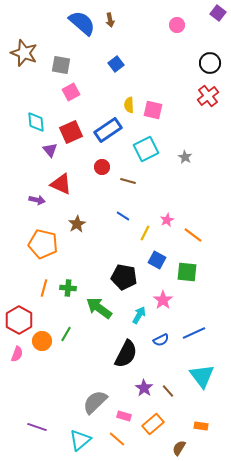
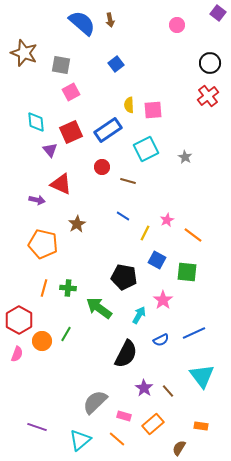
pink square at (153, 110): rotated 18 degrees counterclockwise
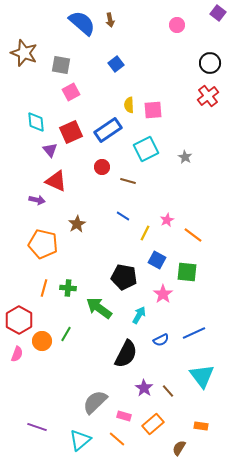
red triangle at (61, 184): moved 5 px left, 3 px up
pink star at (163, 300): moved 6 px up
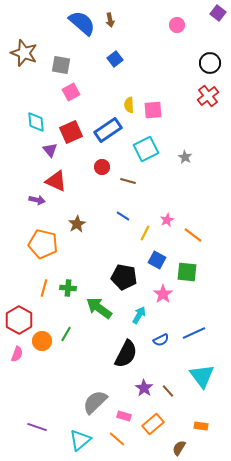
blue square at (116, 64): moved 1 px left, 5 px up
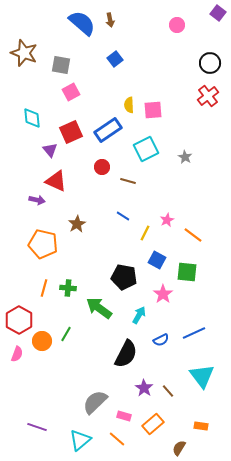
cyan diamond at (36, 122): moved 4 px left, 4 px up
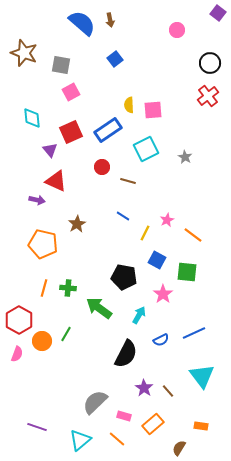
pink circle at (177, 25): moved 5 px down
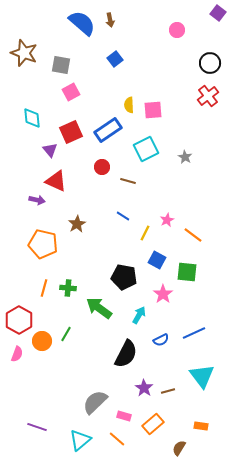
brown line at (168, 391): rotated 64 degrees counterclockwise
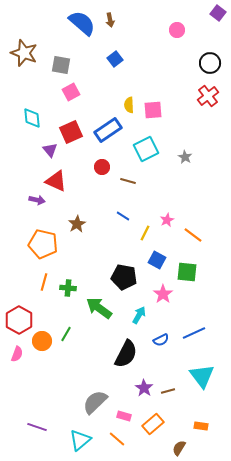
orange line at (44, 288): moved 6 px up
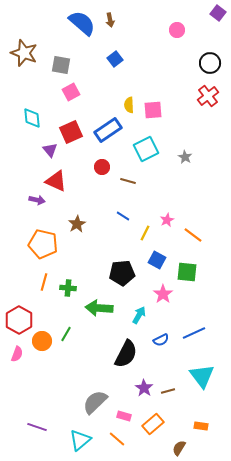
black pentagon at (124, 277): moved 2 px left, 4 px up; rotated 15 degrees counterclockwise
green arrow at (99, 308): rotated 32 degrees counterclockwise
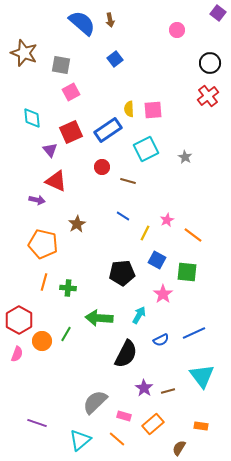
yellow semicircle at (129, 105): moved 4 px down
green arrow at (99, 308): moved 10 px down
purple line at (37, 427): moved 4 px up
